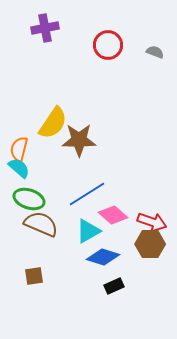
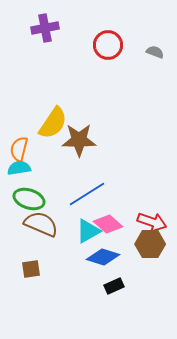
cyan semicircle: rotated 50 degrees counterclockwise
pink diamond: moved 5 px left, 9 px down
brown square: moved 3 px left, 7 px up
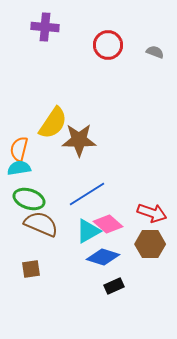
purple cross: moved 1 px up; rotated 16 degrees clockwise
red arrow: moved 9 px up
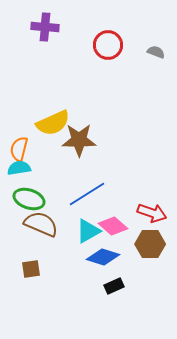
gray semicircle: moved 1 px right
yellow semicircle: rotated 32 degrees clockwise
pink diamond: moved 5 px right, 2 px down
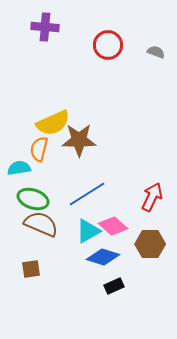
orange semicircle: moved 20 px right
green ellipse: moved 4 px right
red arrow: moved 16 px up; rotated 84 degrees counterclockwise
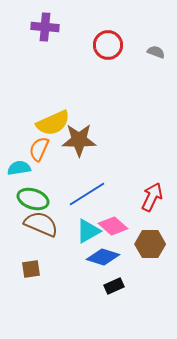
orange semicircle: rotated 10 degrees clockwise
